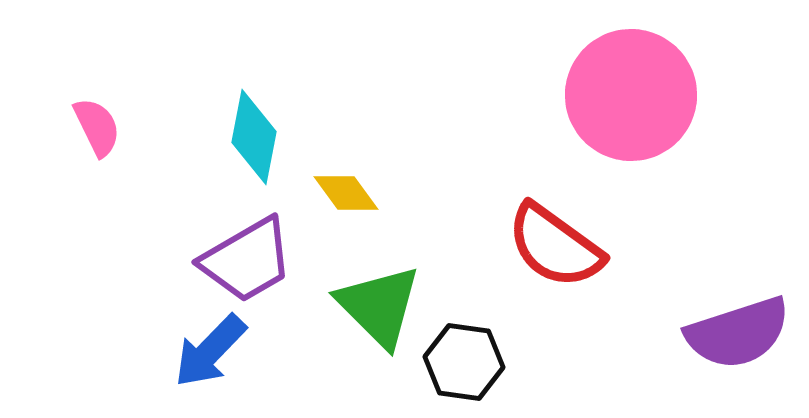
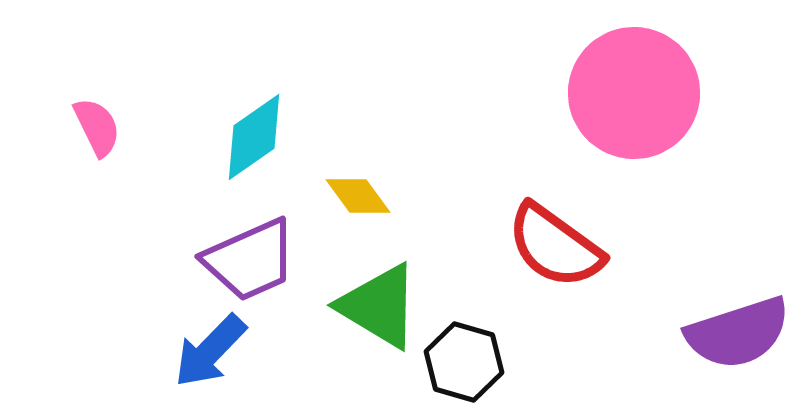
pink circle: moved 3 px right, 2 px up
cyan diamond: rotated 44 degrees clockwise
yellow diamond: moved 12 px right, 3 px down
purple trapezoid: moved 3 px right; rotated 6 degrees clockwise
green triangle: rotated 14 degrees counterclockwise
black hexagon: rotated 8 degrees clockwise
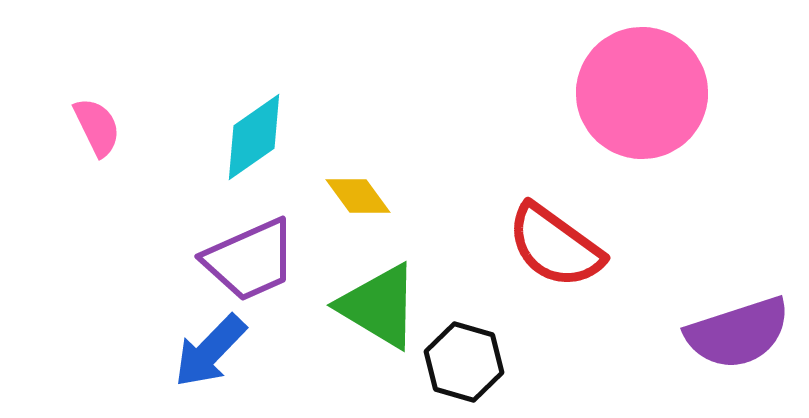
pink circle: moved 8 px right
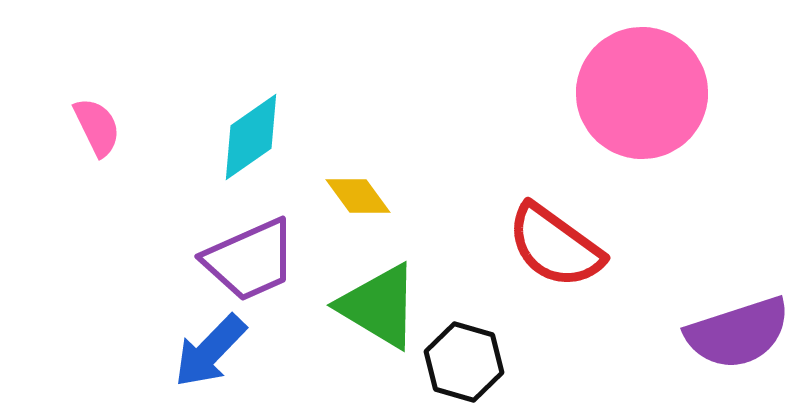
cyan diamond: moved 3 px left
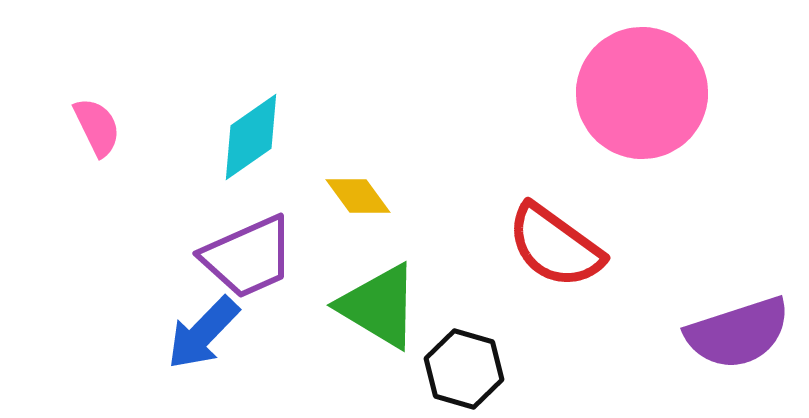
purple trapezoid: moved 2 px left, 3 px up
blue arrow: moved 7 px left, 18 px up
black hexagon: moved 7 px down
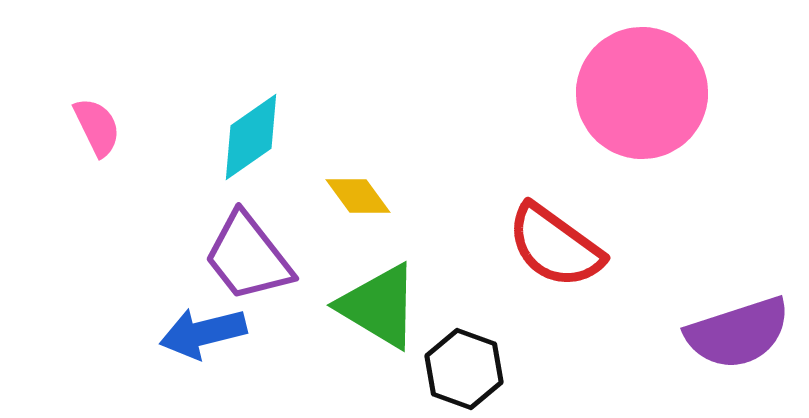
purple trapezoid: rotated 76 degrees clockwise
blue arrow: rotated 32 degrees clockwise
black hexagon: rotated 4 degrees clockwise
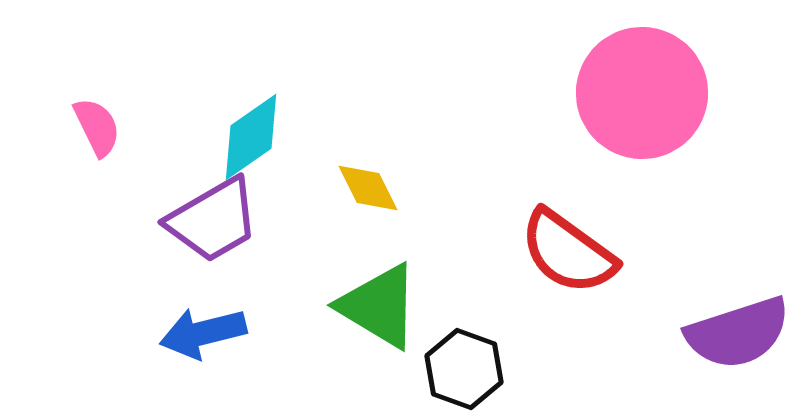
yellow diamond: moved 10 px right, 8 px up; rotated 10 degrees clockwise
red semicircle: moved 13 px right, 6 px down
purple trapezoid: moved 35 px left, 37 px up; rotated 82 degrees counterclockwise
